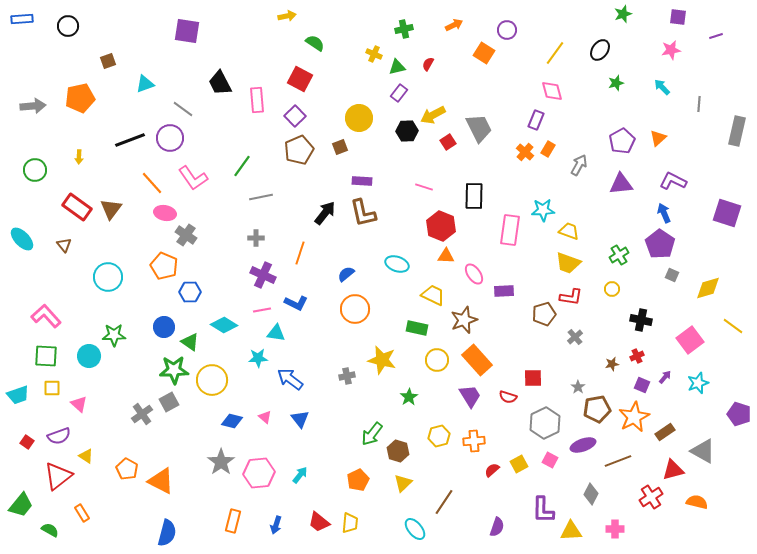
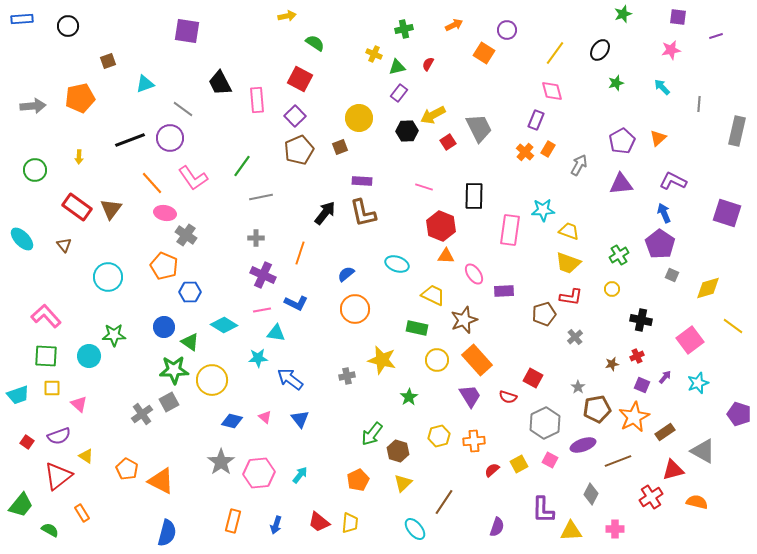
red square at (533, 378): rotated 30 degrees clockwise
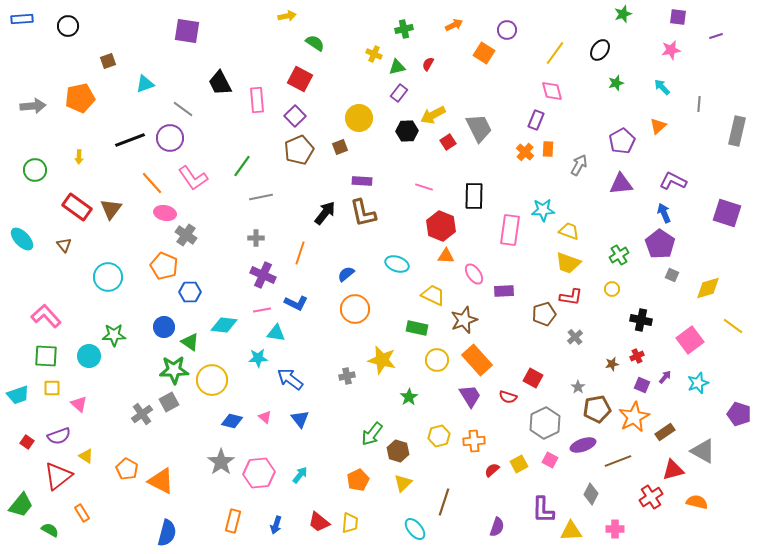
orange triangle at (658, 138): moved 12 px up
orange rectangle at (548, 149): rotated 28 degrees counterclockwise
cyan diamond at (224, 325): rotated 24 degrees counterclockwise
brown line at (444, 502): rotated 16 degrees counterclockwise
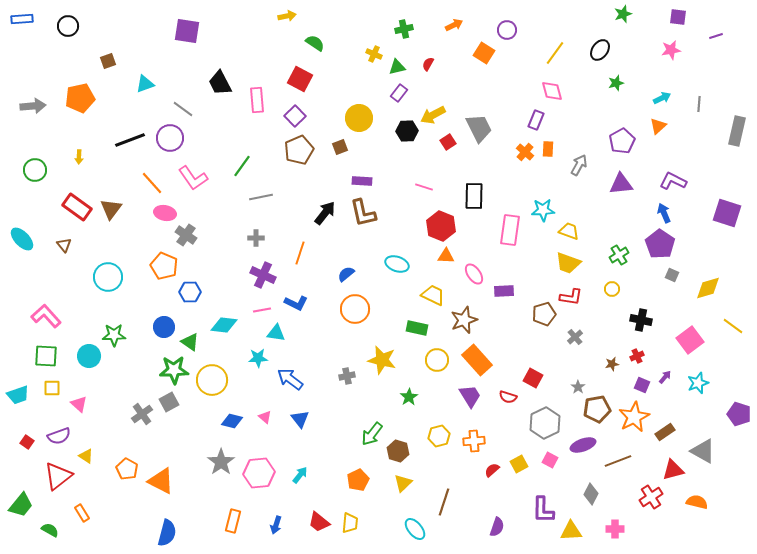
cyan arrow at (662, 87): moved 11 px down; rotated 108 degrees clockwise
